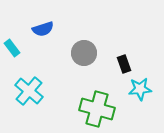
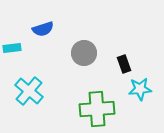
cyan rectangle: rotated 60 degrees counterclockwise
green cross: rotated 20 degrees counterclockwise
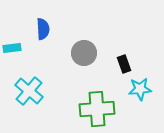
blue semicircle: rotated 75 degrees counterclockwise
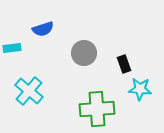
blue semicircle: rotated 75 degrees clockwise
cyan star: rotated 10 degrees clockwise
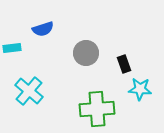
gray circle: moved 2 px right
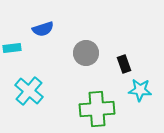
cyan star: moved 1 px down
